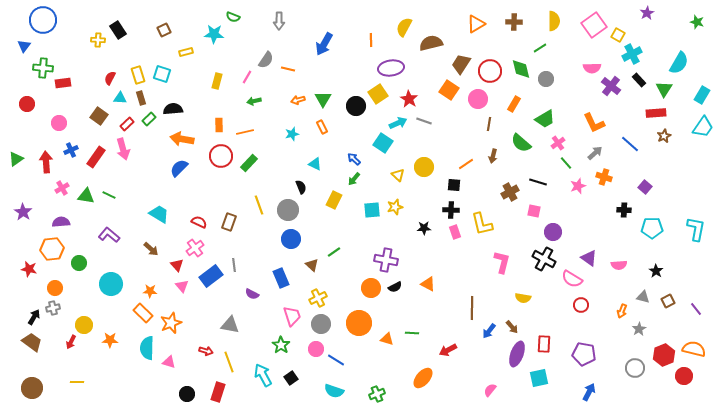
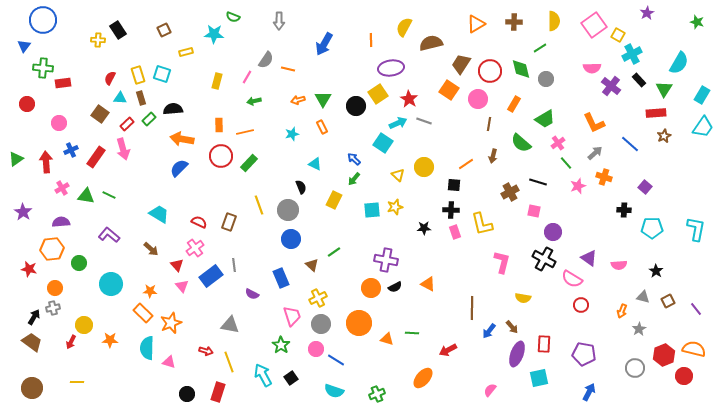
brown square at (99, 116): moved 1 px right, 2 px up
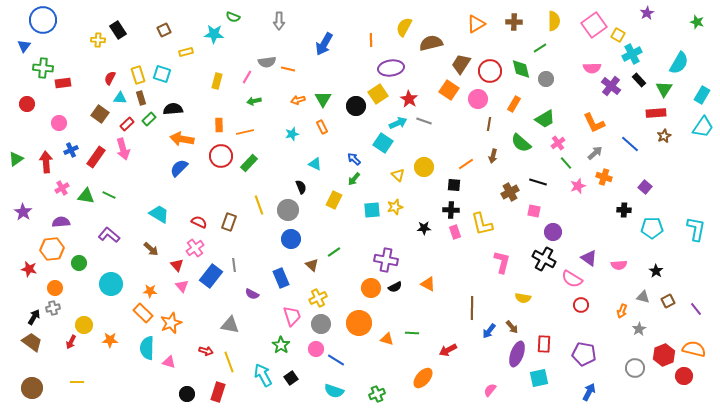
gray semicircle at (266, 60): moved 1 px right, 2 px down; rotated 48 degrees clockwise
blue rectangle at (211, 276): rotated 15 degrees counterclockwise
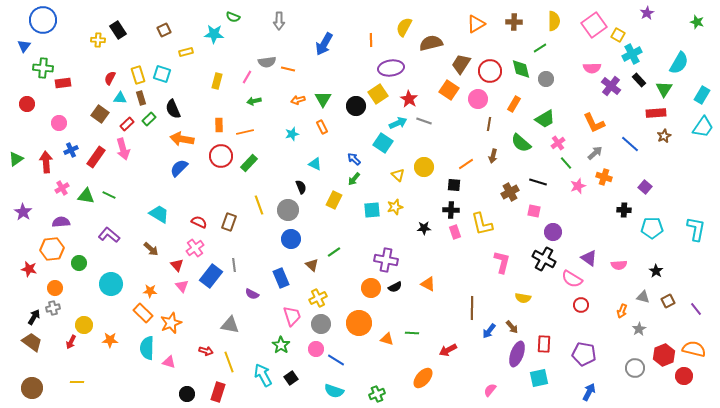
black semicircle at (173, 109): rotated 108 degrees counterclockwise
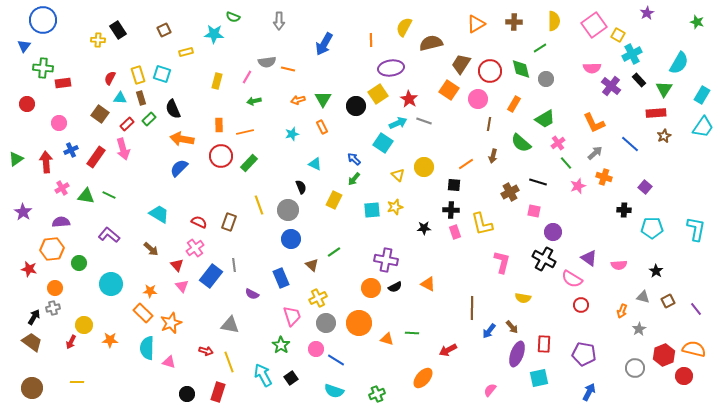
gray circle at (321, 324): moved 5 px right, 1 px up
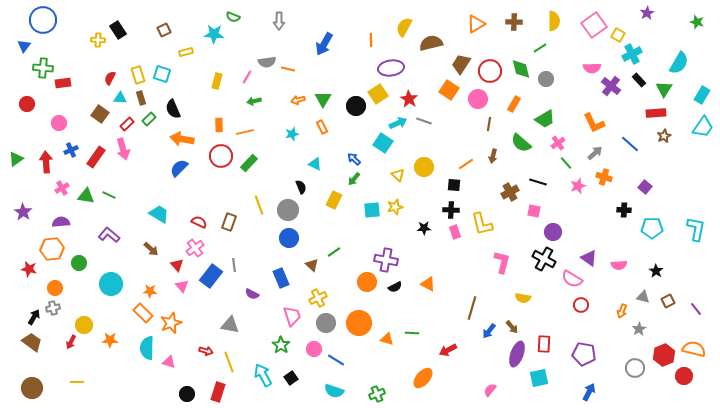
blue circle at (291, 239): moved 2 px left, 1 px up
orange circle at (371, 288): moved 4 px left, 6 px up
brown line at (472, 308): rotated 15 degrees clockwise
pink circle at (316, 349): moved 2 px left
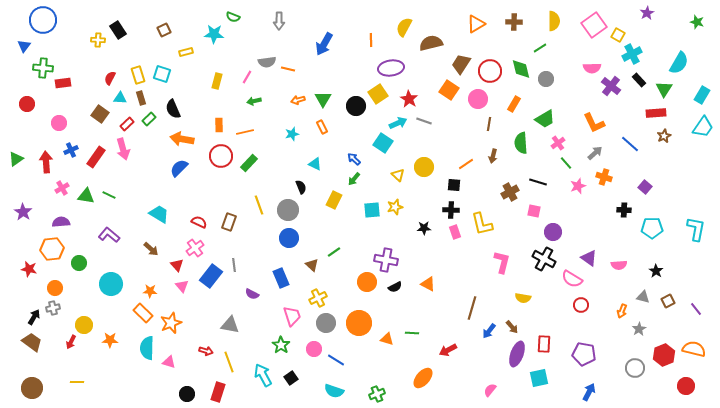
green semicircle at (521, 143): rotated 45 degrees clockwise
red circle at (684, 376): moved 2 px right, 10 px down
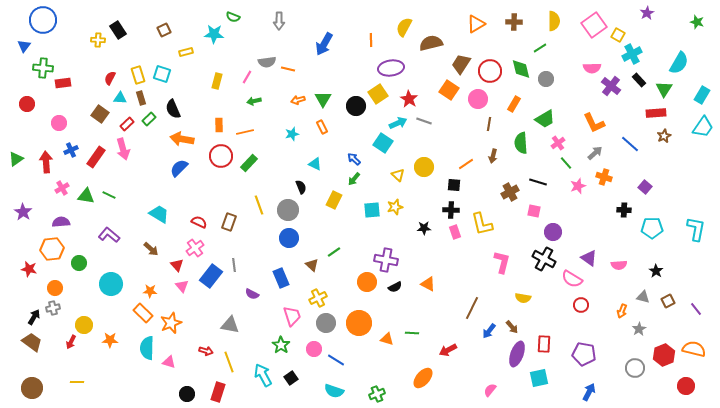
brown line at (472, 308): rotated 10 degrees clockwise
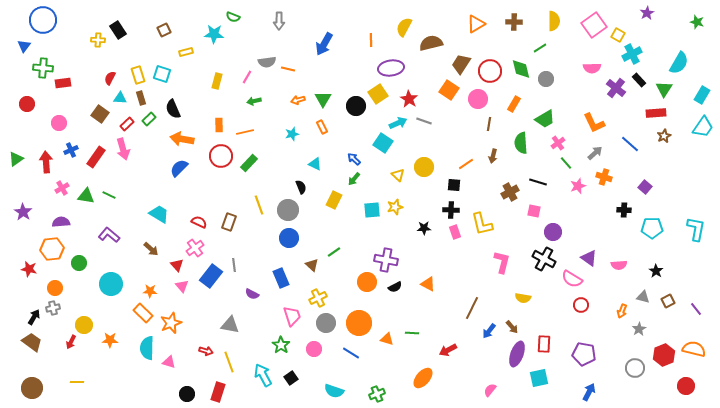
purple cross at (611, 86): moved 5 px right, 2 px down
blue line at (336, 360): moved 15 px right, 7 px up
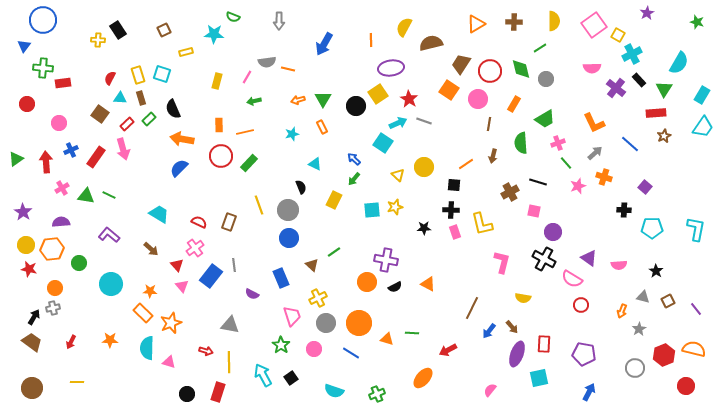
pink cross at (558, 143): rotated 16 degrees clockwise
yellow circle at (84, 325): moved 58 px left, 80 px up
yellow line at (229, 362): rotated 20 degrees clockwise
